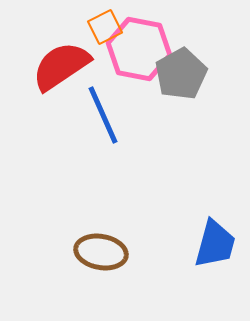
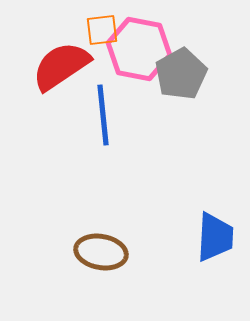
orange square: moved 3 px left, 3 px down; rotated 20 degrees clockwise
blue line: rotated 18 degrees clockwise
blue trapezoid: moved 7 px up; rotated 12 degrees counterclockwise
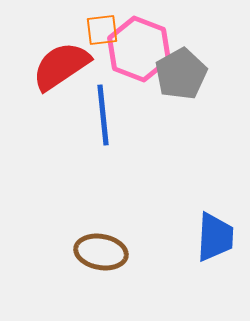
pink hexagon: rotated 10 degrees clockwise
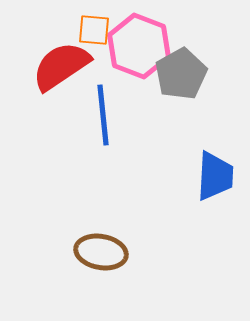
orange square: moved 8 px left; rotated 12 degrees clockwise
pink hexagon: moved 3 px up
blue trapezoid: moved 61 px up
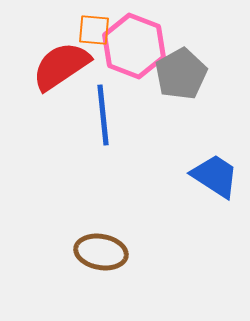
pink hexagon: moved 5 px left
blue trapezoid: rotated 60 degrees counterclockwise
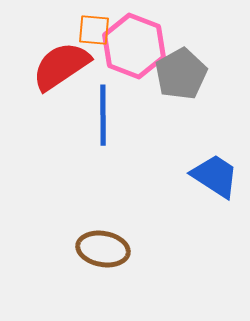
blue line: rotated 6 degrees clockwise
brown ellipse: moved 2 px right, 3 px up
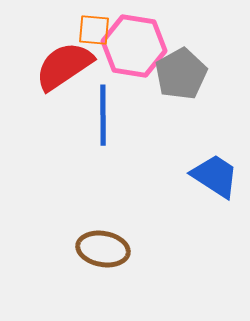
pink hexagon: rotated 12 degrees counterclockwise
red semicircle: moved 3 px right
